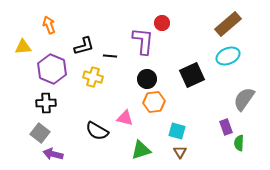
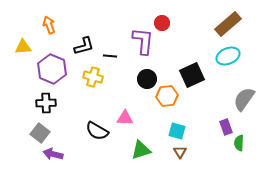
orange hexagon: moved 13 px right, 6 px up
pink triangle: rotated 12 degrees counterclockwise
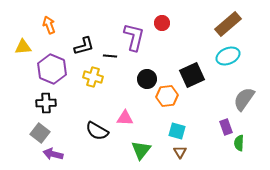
purple L-shape: moved 9 px left, 4 px up; rotated 8 degrees clockwise
green triangle: rotated 35 degrees counterclockwise
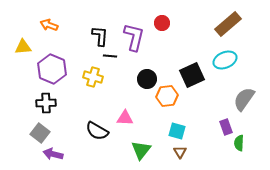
orange arrow: rotated 48 degrees counterclockwise
black L-shape: moved 16 px right, 10 px up; rotated 70 degrees counterclockwise
cyan ellipse: moved 3 px left, 4 px down
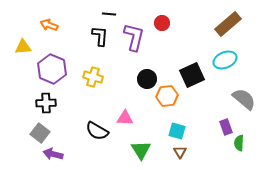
black line: moved 1 px left, 42 px up
gray semicircle: rotated 95 degrees clockwise
green triangle: rotated 10 degrees counterclockwise
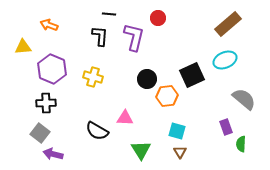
red circle: moved 4 px left, 5 px up
green semicircle: moved 2 px right, 1 px down
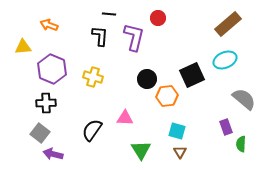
black semicircle: moved 5 px left, 1 px up; rotated 95 degrees clockwise
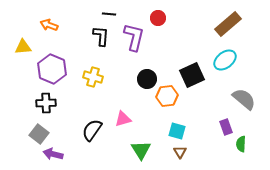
black L-shape: moved 1 px right
cyan ellipse: rotated 15 degrees counterclockwise
pink triangle: moved 2 px left, 1 px down; rotated 18 degrees counterclockwise
gray square: moved 1 px left, 1 px down
